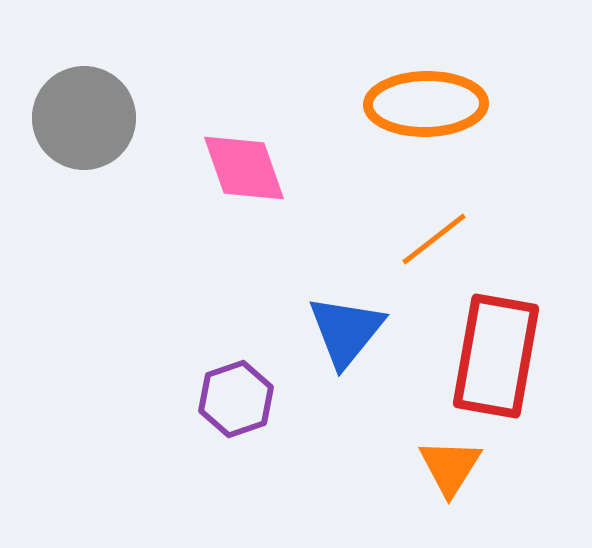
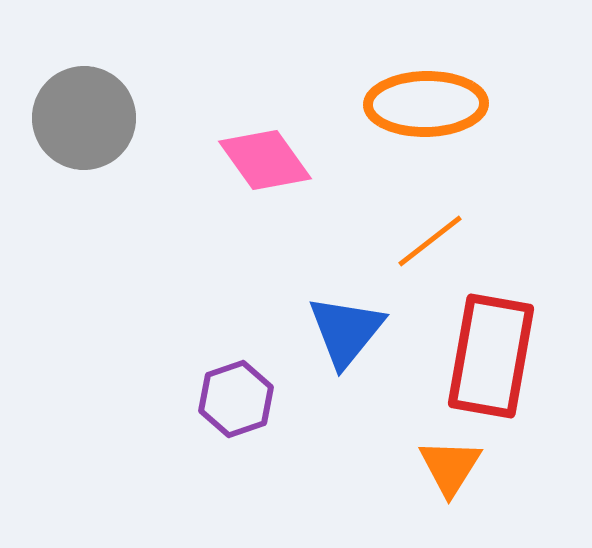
pink diamond: moved 21 px right, 8 px up; rotated 16 degrees counterclockwise
orange line: moved 4 px left, 2 px down
red rectangle: moved 5 px left
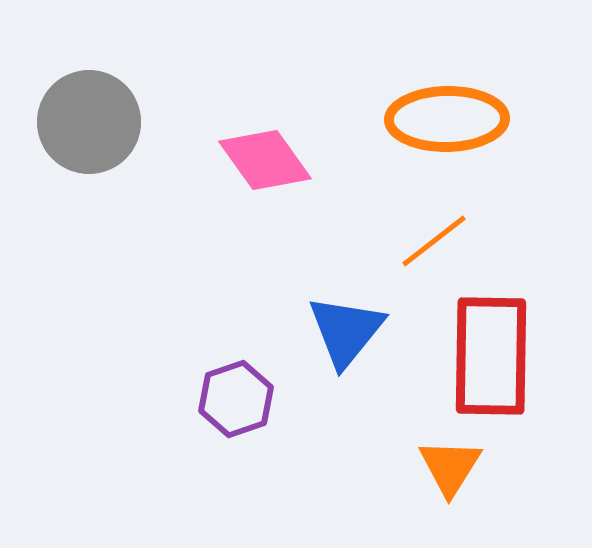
orange ellipse: moved 21 px right, 15 px down
gray circle: moved 5 px right, 4 px down
orange line: moved 4 px right
red rectangle: rotated 9 degrees counterclockwise
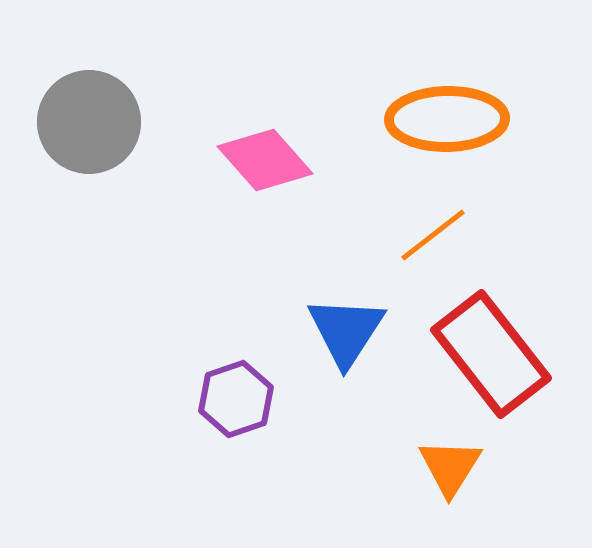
pink diamond: rotated 6 degrees counterclockwise
orange line: moved 1 px left, 6 px up
blue triangle: rotated 6 degrees counterclockwise
red rectangle: moved 2 px up; rotated 39 degrees counterclockwise
